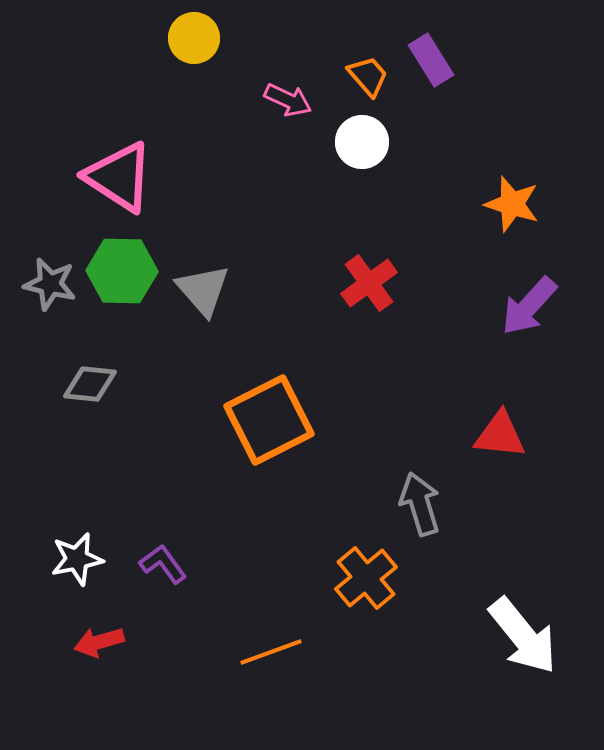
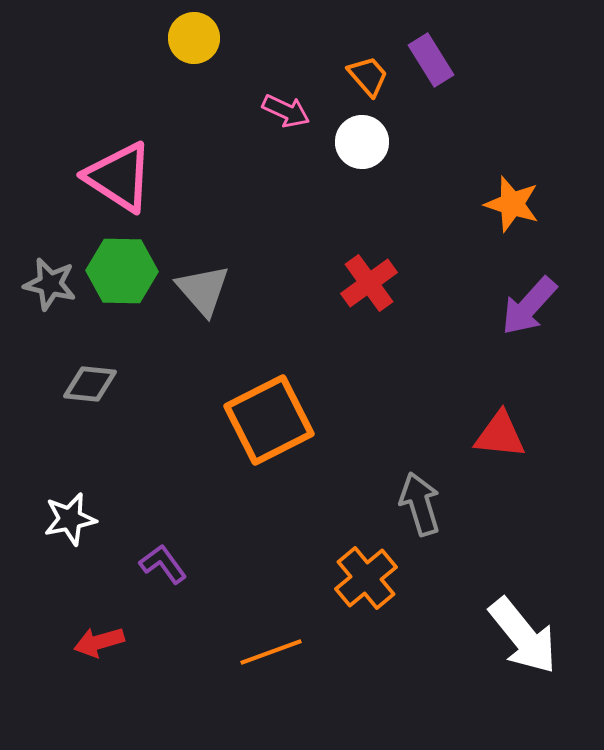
pink arrow: moved 2 px left, 11 px down
white star: moved 7 px left, 40 px up
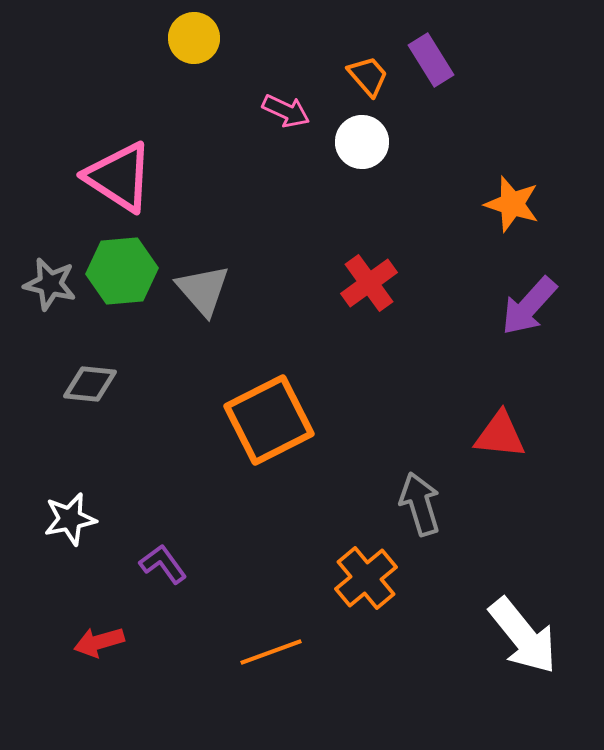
green hexagon: rotated 6 degrees counterclockwise
